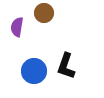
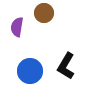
black L-shape: rotated 12 degrees clockwise
blue circle: moved 4 px left
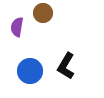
brown circle: moved 1 px left
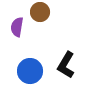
brown circle: moved 3 px left, 1 px up
black L-shape: moved 1 px up
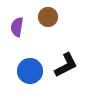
brown circle: moved 8 px right, 5 px down
black L-shape: rotated 148 degrees counterclockwise
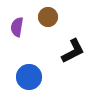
black L-shape: moved 7 px right, 14 px up
blue circle: moved 1 px left, 6 px down
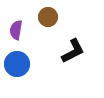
purple semicircle: moved 1 px left, 3 px down
blue circle: moved 12 px left, 13 px up
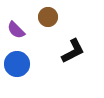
purple semicircle: rotated 54 degrees counterclockwise
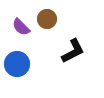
brown circle: moved 1 px left, 2 px down
purple semicircle: moved 5 px right, 3 px up
